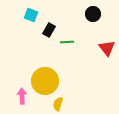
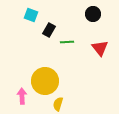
red triangle: moved 7 px left
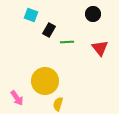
pink arrow: moved 5 px left, 2 px down; rotated 147 degrees clockwise
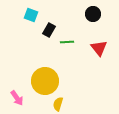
red triangle: moved 1 px left
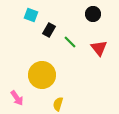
green line: moved 3 px right; rotated 48 degrees clockwise
yellow circle: moved 3 px left, 6 px up
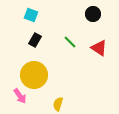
black rectangle: moved 14 px left, 10 px down
red triangle: rotated 18 degrees counterclockwise
yellow circle: moved 8 px left
pink arrow: moved 3 px right, 2 px up
